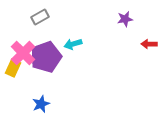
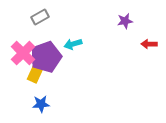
purple star: moved 2 px down
yellow rectangle: moved 22 px right, 6 px down
blue star: rotated 18 degrees clockwise
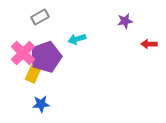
cyan arrow: moved 4 px right, 5 px up
yellow rectangle: moved 2 px left
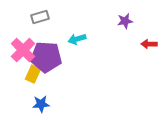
gray rectangle: rotated 12 degrees clockwise
pink cross: moved 3 px up
purple pentagon: rotated 24 degrees clockwise
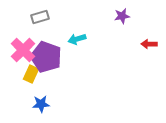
purple star: moved 3 px left, 5 px up
purple pentagon: rotated 16 degrees clockwise
yellow rectangle: moved 2 px left
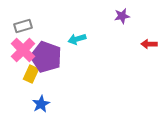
gray rectangle: moved 17 px left, 9 px down
blue star: rotated 24 degrees counterclockwise
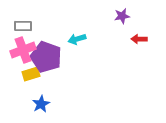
gray rectangle: rotated 18 degrees clockwise
red arrow: moved 10 px left, 5 px up
pink cross: rotated 25 degrees clockwise
yellow rectangle: rotated 48 degrees clockwise
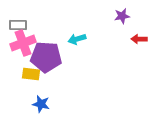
gray rectangle: moved 5 px left, 1 px up
pink cross: moved 7 px up
purple pentagon: rotated 16 degrees counterclockwise
yellow rectangle: rotated 24 degrees clockwise
blue star: rotated 30 degrees counterclockwise
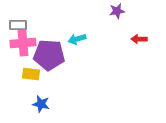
purple star: moved 5 px left, 5 px up
pink cross: rotated 15 degrees clockwise
purple pentagon: moved 3 px right, 2 px up
